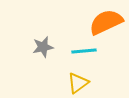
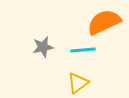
orange semicircle: moved 2 px left
cyan line: moved 1 px left, 1 px up
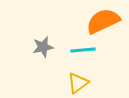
orange semicircle: moved 1 px left, 1 px up
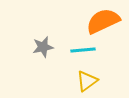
yellow triangle: moved 9 px right, 2 px up
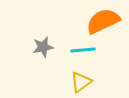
yellow triangle: moved 6 px left, 1 px down
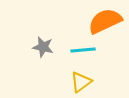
orange semicircle: moved 2 px right
gray star: rotated 25 degrees clockwise
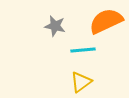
orange semicircle: moved 1 px right
gray star: moved 12 px right, 21 px up
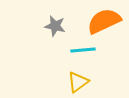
orange semicircle: moved 2 px left
yellow triangle: moved 3 px left
